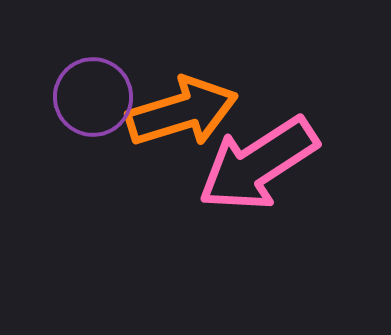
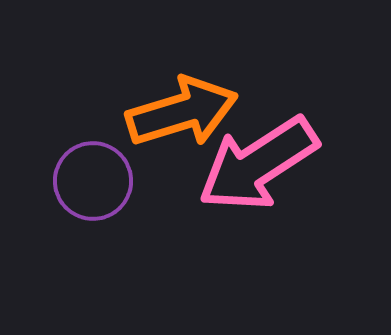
purple circle: moved 84 px down
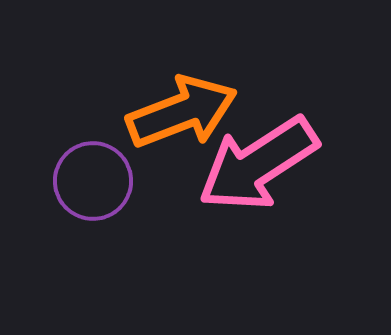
orange arrow: rotated 4 degrees counterclockwise
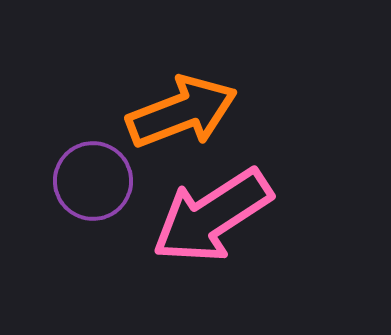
pink arrow: moved 46 px left, 52 px down
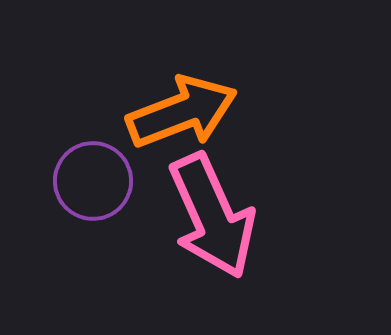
pink arrow: rotated 81 degrees counterclockwise
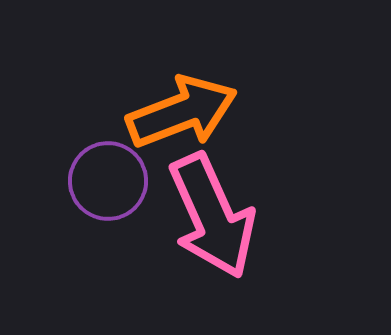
purple circle: moved 15 px right
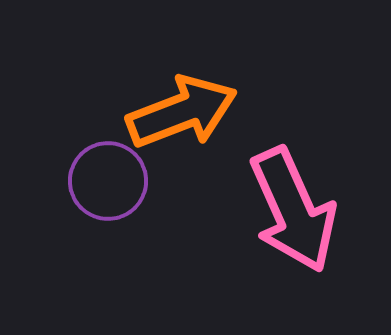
pink arrow: moved 81 px right, 6 px up
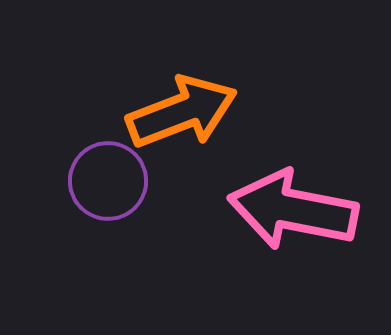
pink arrow: rotated 125 degrees clockwise
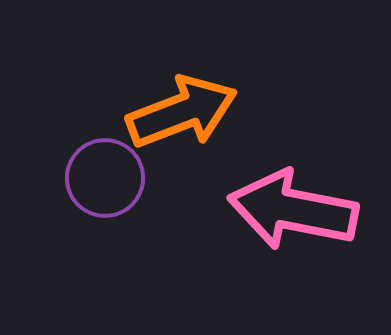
purple circle: moved 3 px left, 3 px up
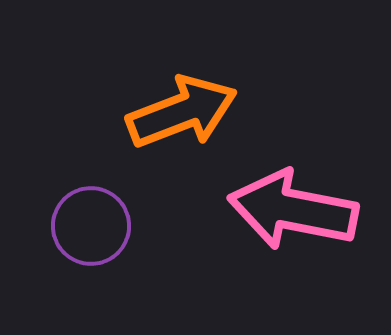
purple circle: moved 14 px left, 48 px down
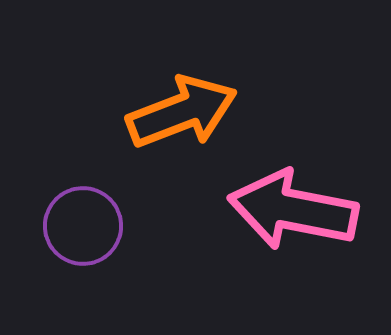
purple circle: moved 8 px left
